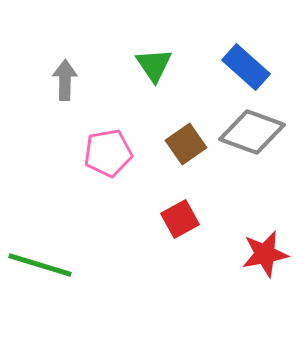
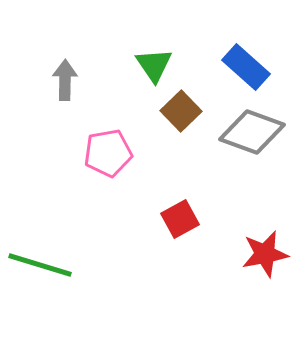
brown square: moved 5 px left, 33 px up; rotated 9 degrees counterclockwise
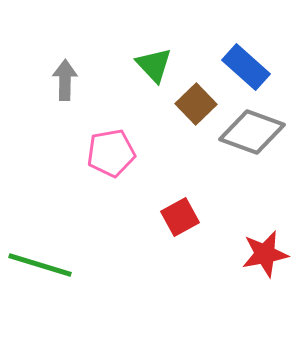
green triangle: rotated 9 degrees counterclockwise
brown square: moved 15 px right, 7 px up
pink pentagon: moved 3 px right
red square: moved 2 px up
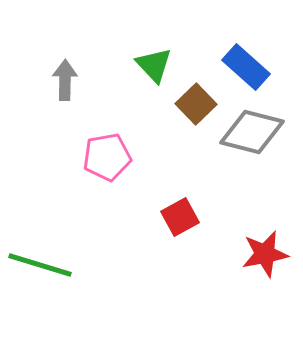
gray diamond: rotated 6 degrees counterclockwise
pink pentagon: moved 4 px left, 4 px down
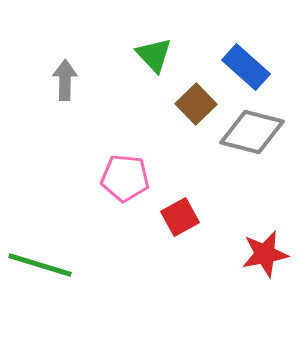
green triangle: moved 10 px up
pink pentagon: moved 18 px right, 21 px down; rotated 15 degrees clockwise
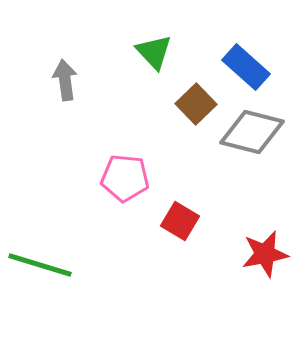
green triangle: moved 3 px up
gray arrow: rotated 9 degrees counterclockwise
red square: moved 4 px down; rotated 30 degrees counterclockwise
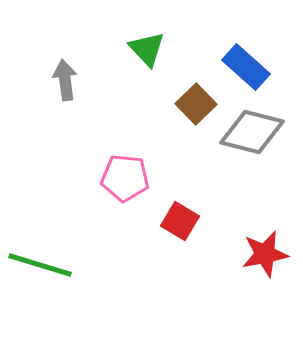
green triangle: moved 7 px left, 3 px up
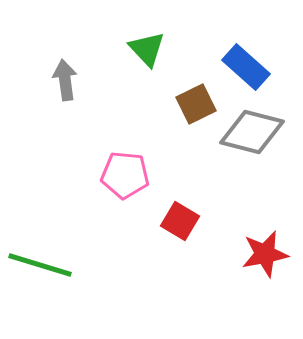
brown square: rotated 18 degrees clockwise
pink pentagon: moved 3 px up
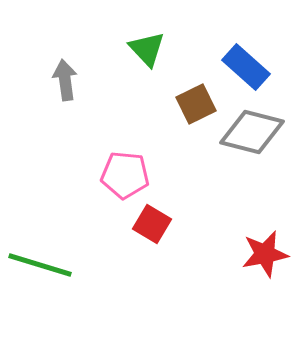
red square: moved 28 px left, 3 px down
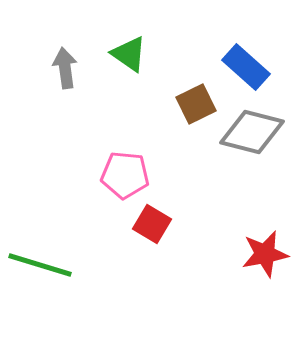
green triangle: moved 18 px left, 5 px down; rotated 12 degrees counterclockwise
gray arrow: moved 12 px up
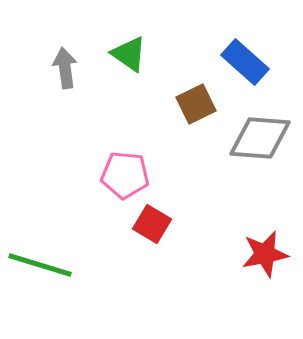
blue rectangle: moved 1 px left, 5 px up
gray diamond: moved 8 px right, 6 px down; rotated 10 degrees counterclockwise
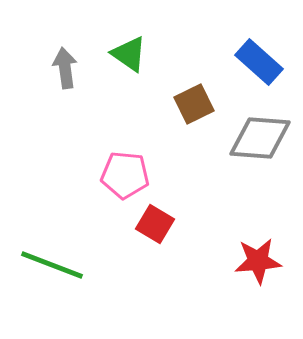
blue rectangle: moved 14 px right
brown square: moved 2 px left
red square: moved 3 px right
red star: moved 7 px left, 7 px down; rotated 6 degrees clockwise
green line: moved 12 px right; rotated 4 degrees clockwise
